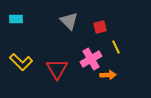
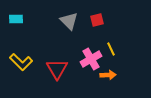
red square: moved 3 px left, 7 px up
yellow line: moved 5 px left, 2 px down
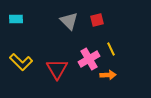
pink cross: moved 2 px left
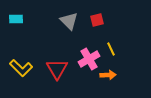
yellow L-shape: moved 6 px down
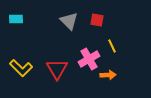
red square: rotated 24 degrees clockwise
yellow line: moved 1 px right, 3 px up
